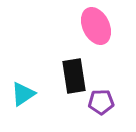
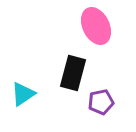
black rectangle: moved 1 px left, 3 px up; rotated 24 degrees clockwise
purple pentagon: rotated 10 degrees counterclockwise
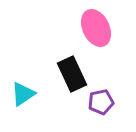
pink ellipse: moved 2 px down
black rectangle: moved 1 px left, 1 px down; rotated 40 degrees counterclockwise
